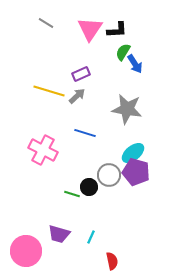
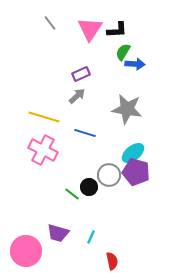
gray line: moved 4 px right; rotated 21 degrees clockwise
blue arrow: rotated 54 degrees counterclockwise
yellow line: moved 5 px left, 26 px down
green line: rotated 21 degrees clockwise
purple trapezoid: moved 1 px left, 1 px up
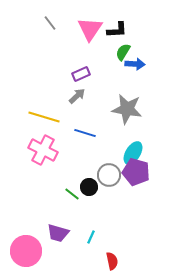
cyan ellipse: rotated 20 degrees counterclockwise
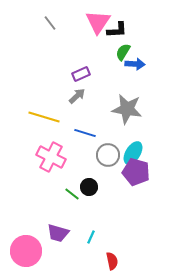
pink triangle: moved 8 px right, 7 px up
pink cross: moved 8 px right, 7 px down
gray circle: moved 1 px left, 20 px up
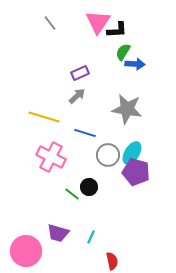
purple rectangle: moved 1 px left, 1 px up
cyan ellipse: moved 1 px left
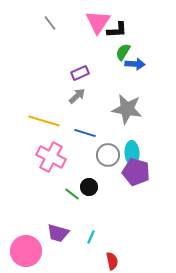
yellow line: moved 4 px down
cyan ellipse: rotated 35 degrees counterclockwise
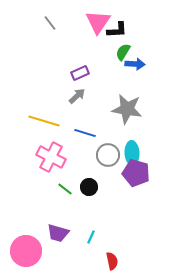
purple pentagon: moved 1 px down
green line: moved 7 px left, 5 px up
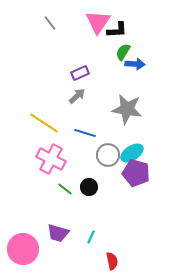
yellow line: moved 2 px down; rotated 16 degrees clockwise
cyan ellipse: rotated 60 degrees clockwise
pink cross: moved 2 px down
pink circle: moved 3 px left, 2 px up
